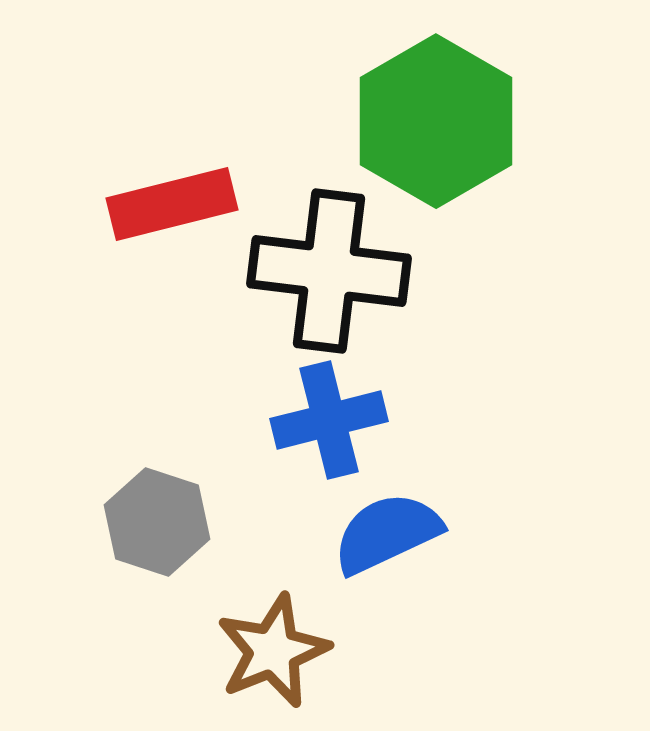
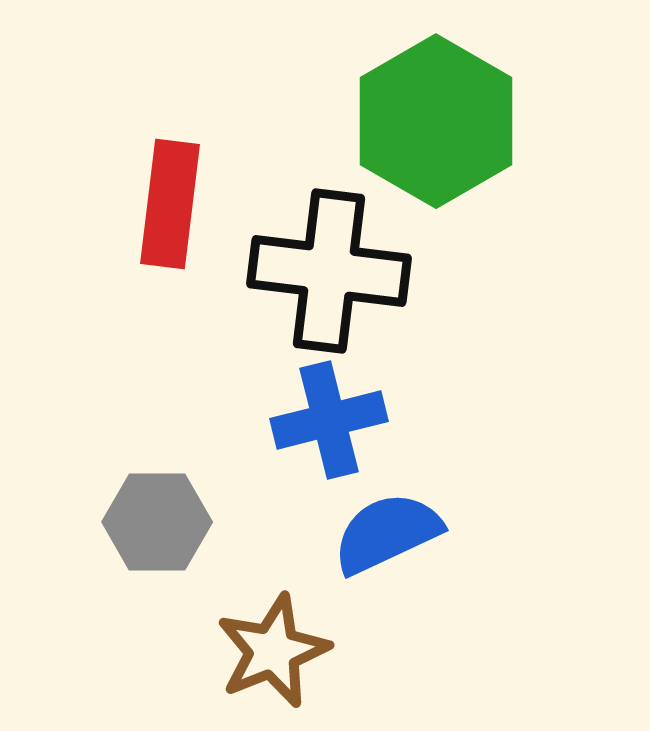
red rectangle: moved 2 px left; rotated 69 degrees counterclockwise
gray hexagon: rotated 18 degrees counterclockwise
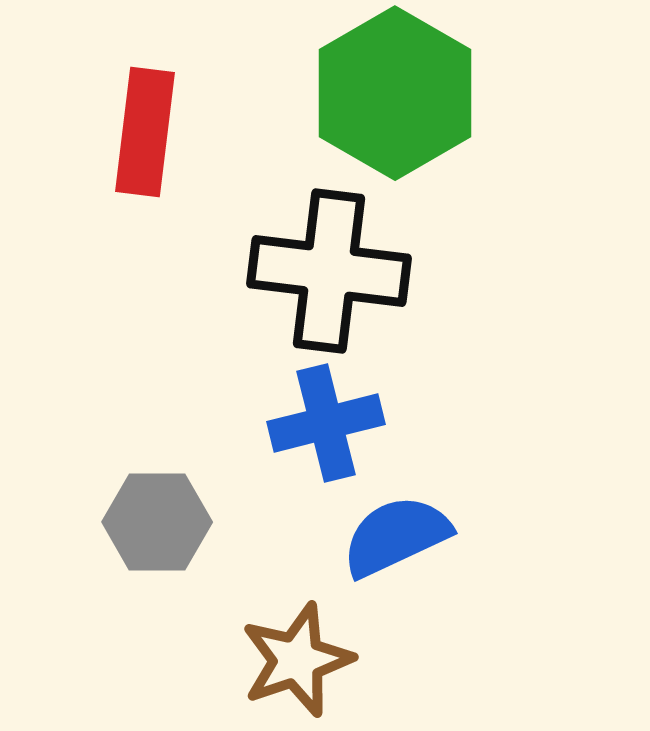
green hexagon: moved 41 px left, 28 px up
red rectangle: moved 25 px left, 72 px up
blue cross: moved 3 px left, 3 px down
blue semicircle: moved 9 px right, 3 px down
brown star: moved 24 px right, 9 px down; rotated 3 degrees clockwise
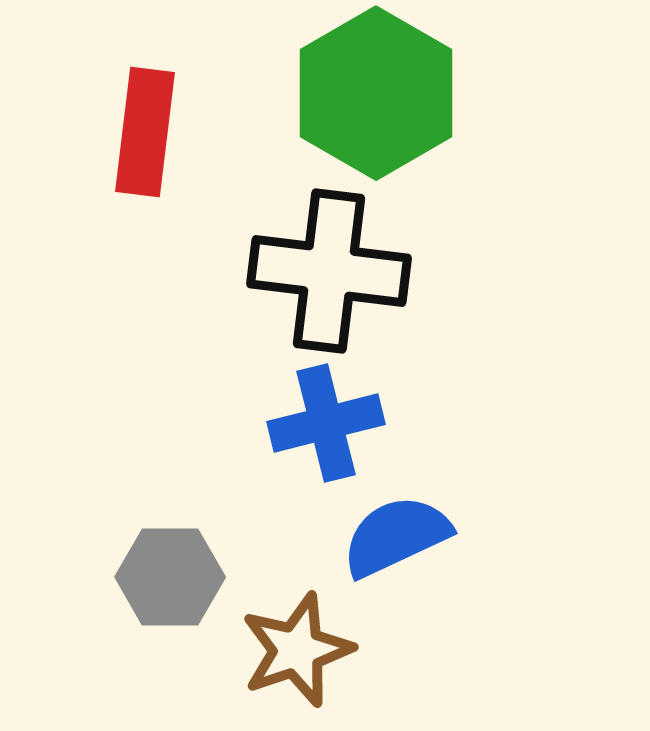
green hexagon: moved 19 px left
gray hexagon: moved 13 px right, 55 px down
brown star: moved 10 px up
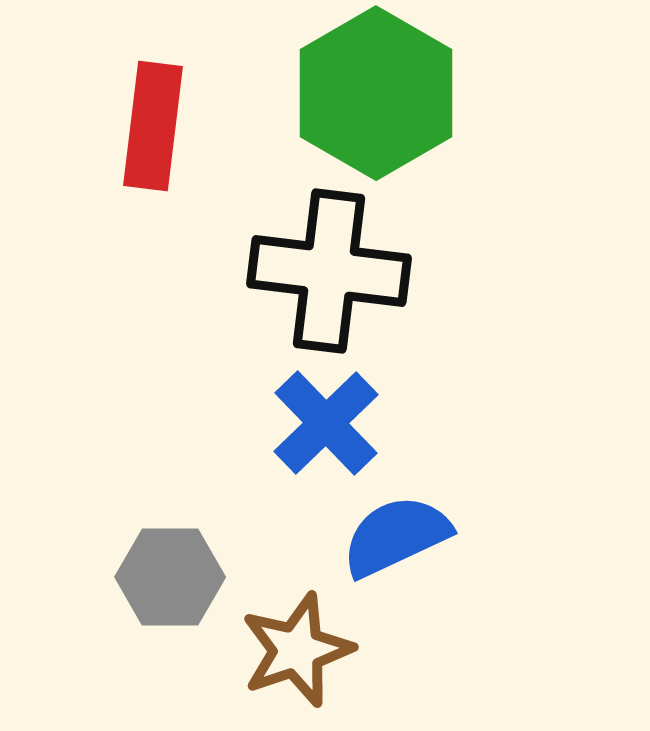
red rectangle: moved 8 px right, 6 px up
blue cross: rotated 30 degrees counterclockwise
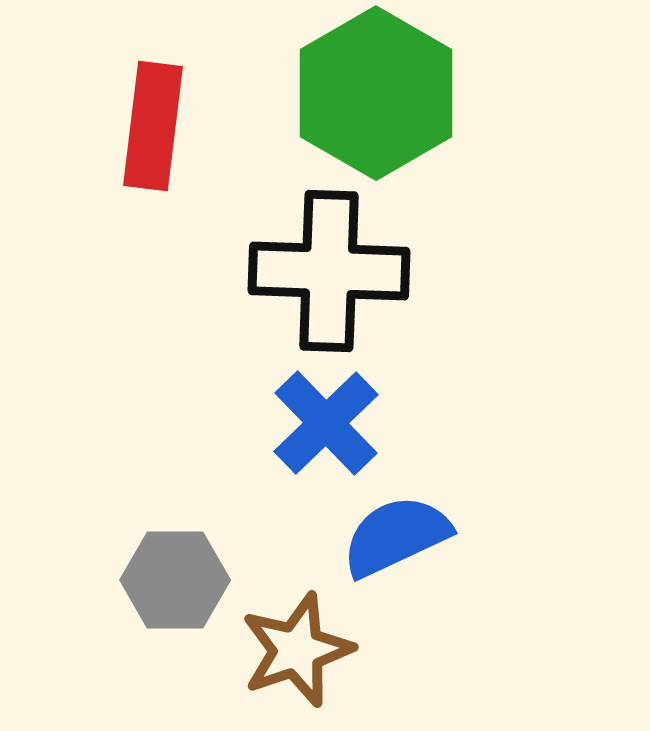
black cross: rotated 5 degrees counterclockwise
gray hexagon: moved 5 px right, 3 px down
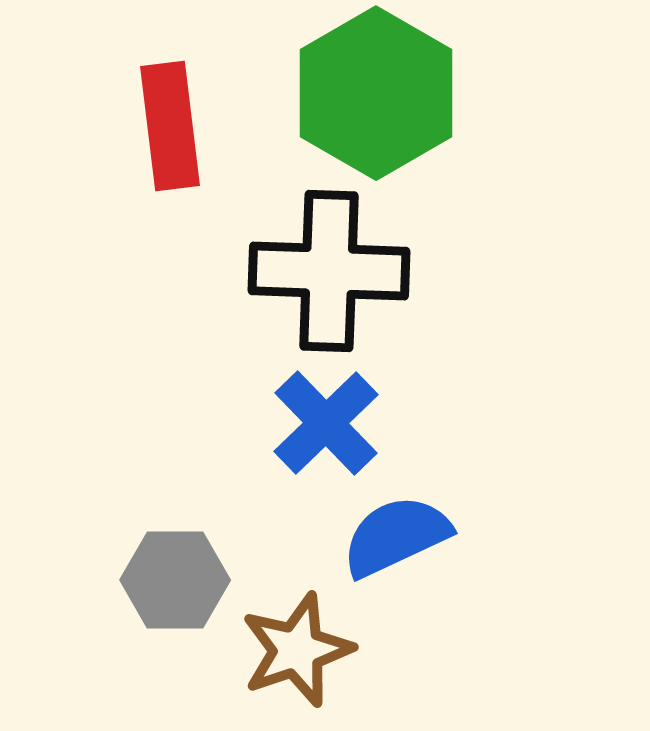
red rectangle: moved 17 px right; rotated 14 degrees counterclockwise
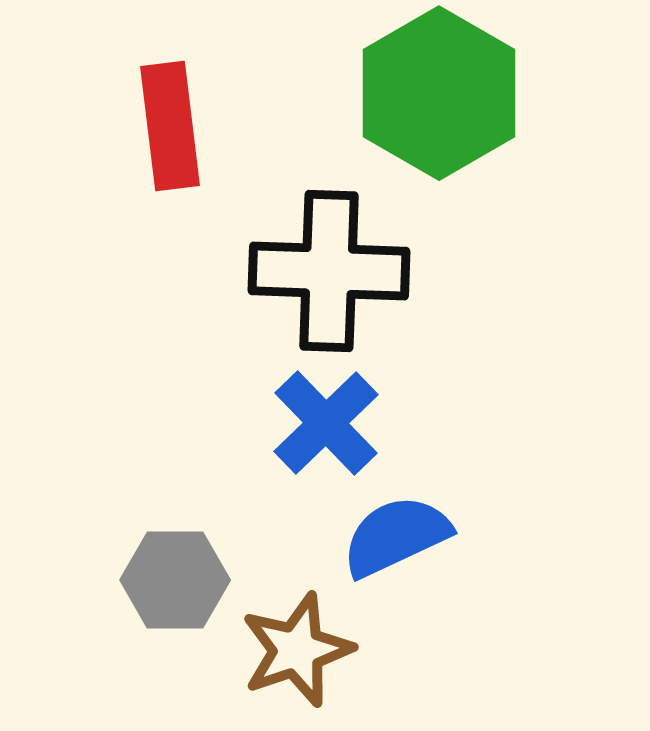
green hexagon: moved 63 px right
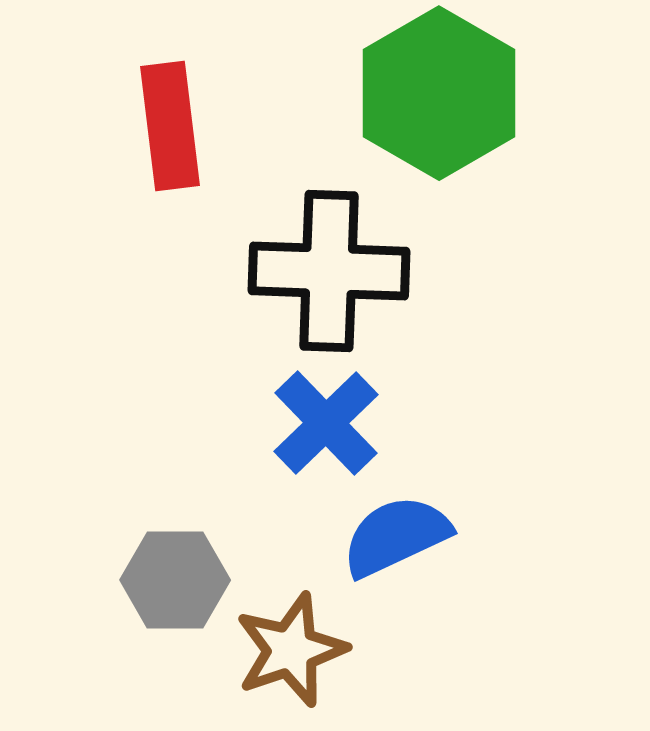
brown star: moved 6 px left
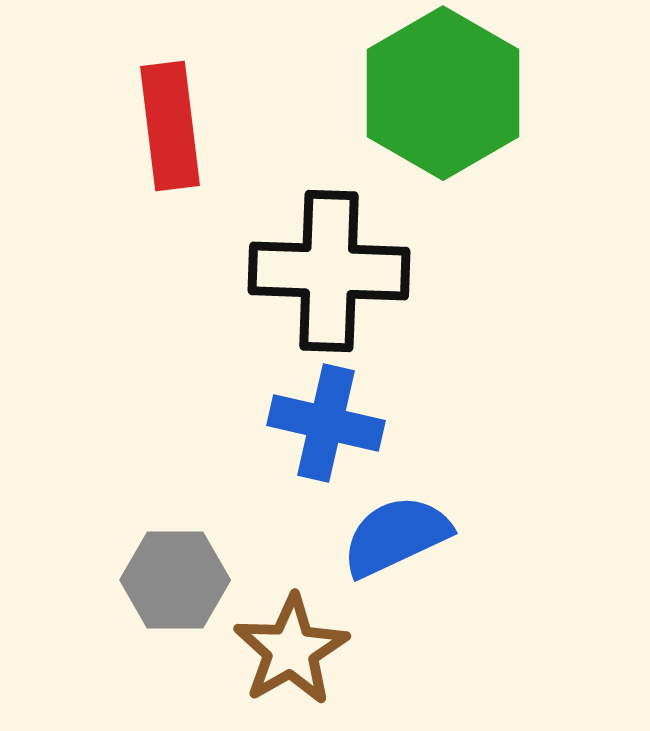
green hexagon: moved 4 px right
blue cross: rotated 33 degrees counterclockwise
brown star: rotated 11 degrees counterclockwise
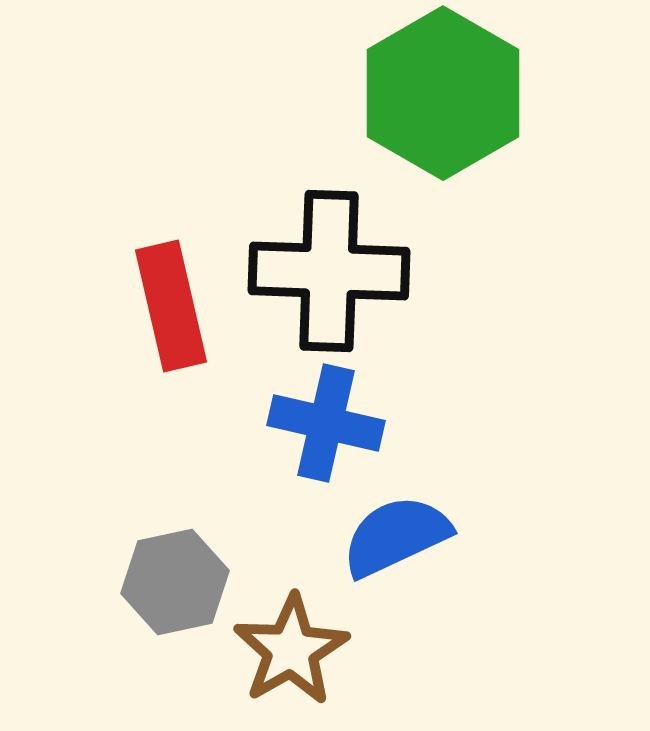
red rectangle: moved 1 px right, 180 px down; rotated 6 degrees counterclockwise
gray hexagon: moved 2 px down; rotated 12 degrees counterclockwise
